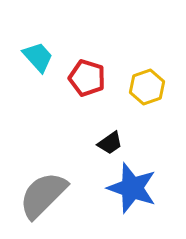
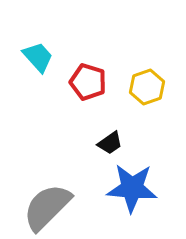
red pentagon: moved 1 px right, 4 px down
blue star: rotated 15 degrees counterclockwise
gray semicircle: moved 4 px right, 12 px down
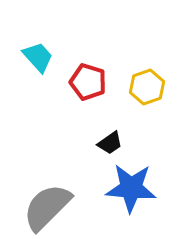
blue star: moved 1 px left
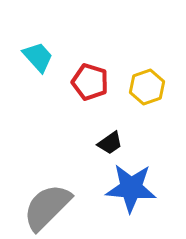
red pentagon: moved 2 px right
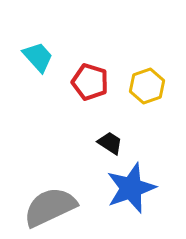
yellow hexagon: moved 1 px up
black trapezoid: rotated 112 degrees counterclockwise
blue star: rotated 24 degrees counterclockwise
gray semicircle: moved 3 px right; rotated 20 degrees clockwise
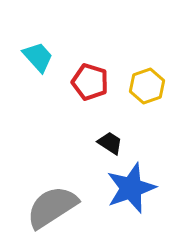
gray semicircle: moved 2 px right; rotated 8 degrees counterclockwise
